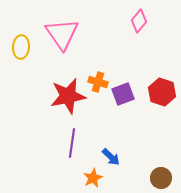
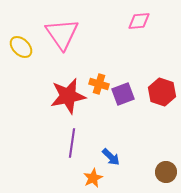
pink diamond: rotated 45 degrees clockwise
yellow ellipse: rotated 50 degrees counterclockwise
orange cross: moved 1 px right, 2 px down
brown circle: moved 5 px right, 6 px up
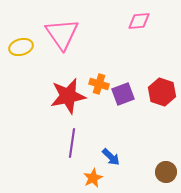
yellow ellipse: rotated 60 degrees counterclockwise
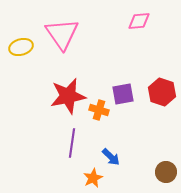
orange cross: moved 26 px down
purple square: rotated 10 degrees clockwise
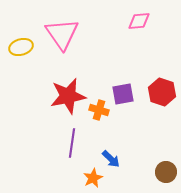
blue arrow: moved 2 px down
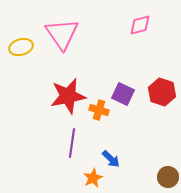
pink diamond: moved 1 px right, 4 px down; rotated 10 degrees counterclockwise
purple square: rotated 35 degrees clockwise
brown circle: moved 2 px right, 5 px down
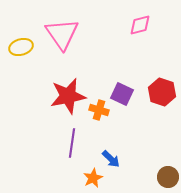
purple square: moved 1 px left
